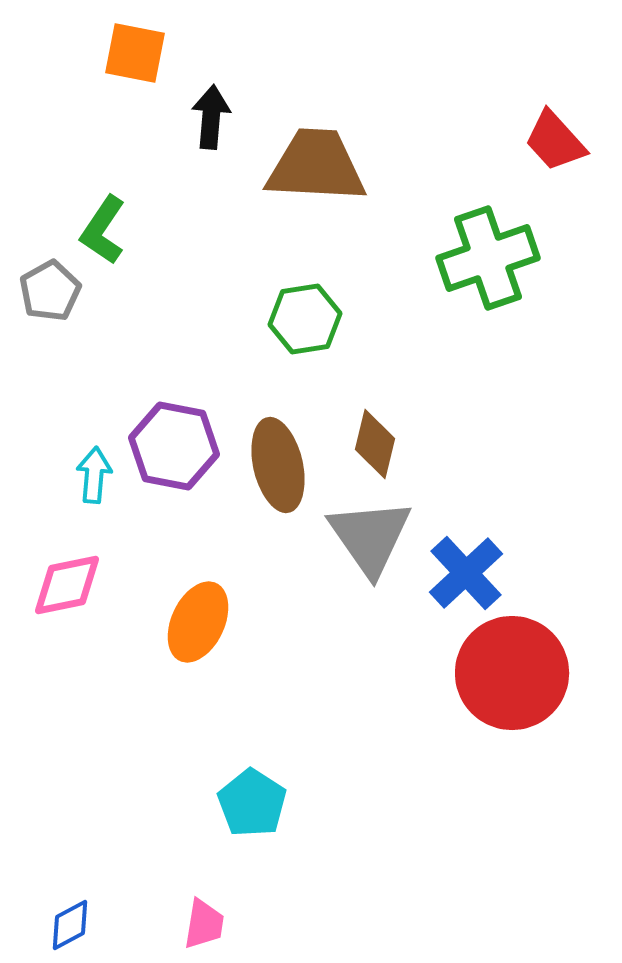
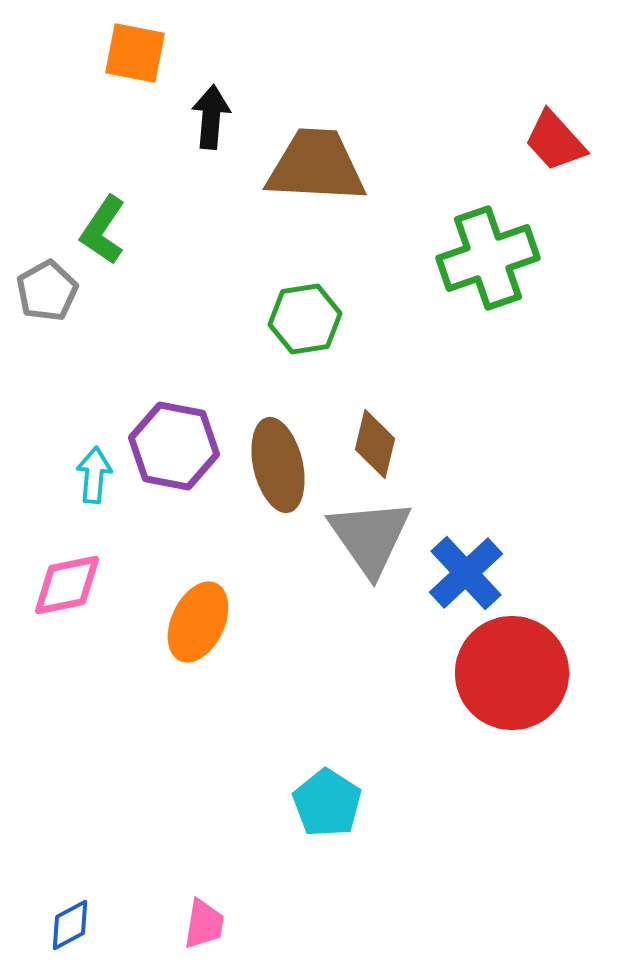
gray pentagon: moved 3 px left
cyan pentagon: moved 75 px right
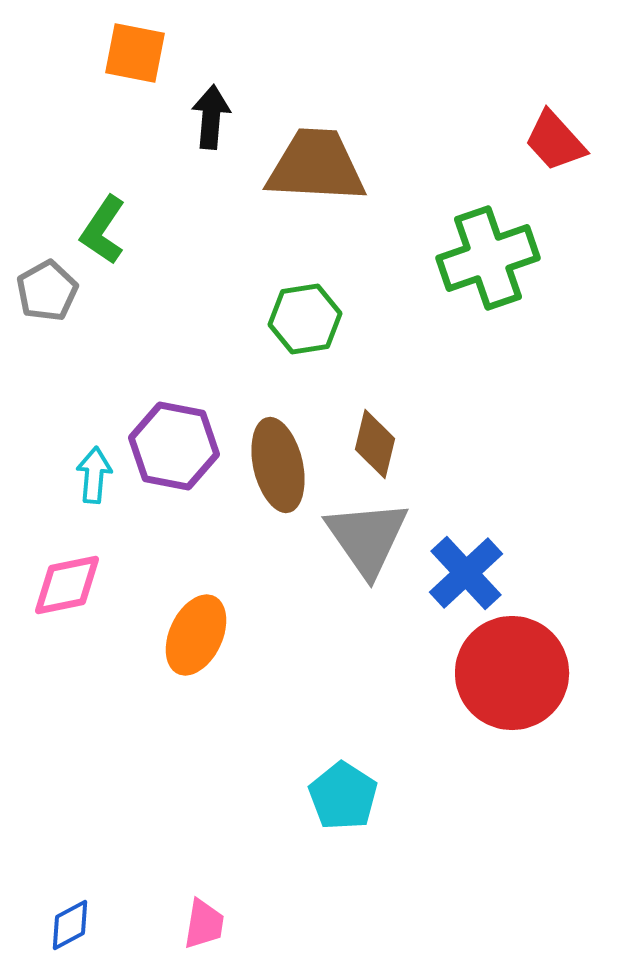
gray triangle: moved 3 px left, 1 px down
orange ellipse: moved 2 px left, 13 px down
cyan pentagon: moved 16 px right, 7 px up
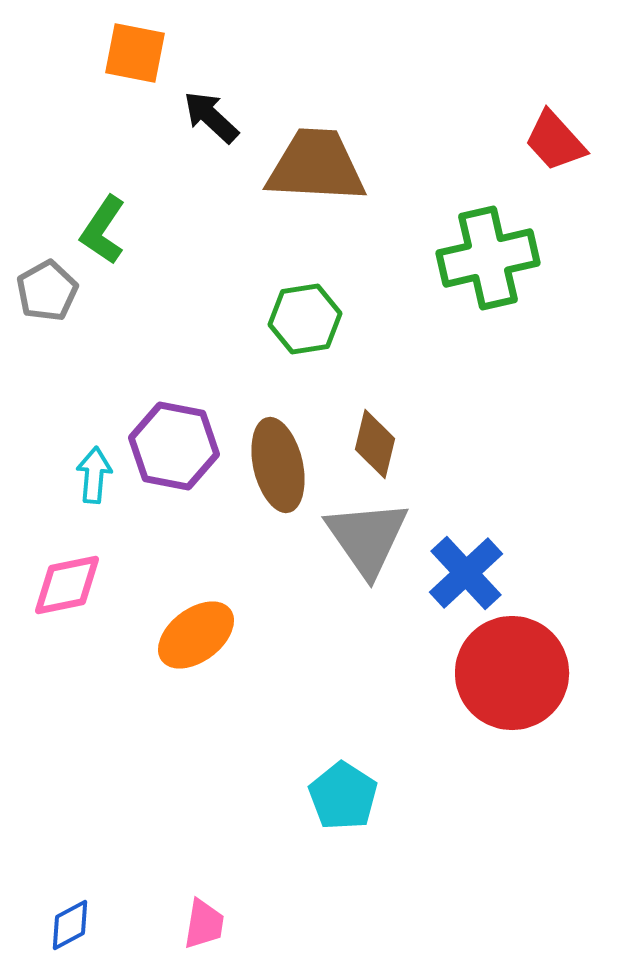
black arrow: rotated 52 degrees counterclockwise
green cross: rotated 6 degrees clockwise
orange ellipse: rotated 28 degrees clockwise
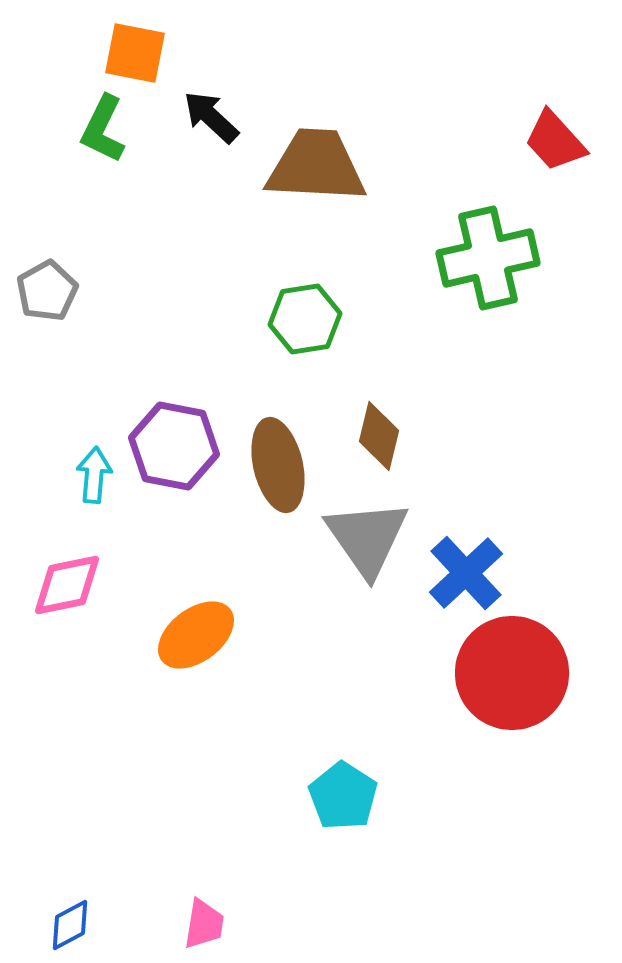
green L-shape: moved 101 px up; rotated 8 degrees counterclockwise
brown diamond: moved 4 px right, 8 px up
